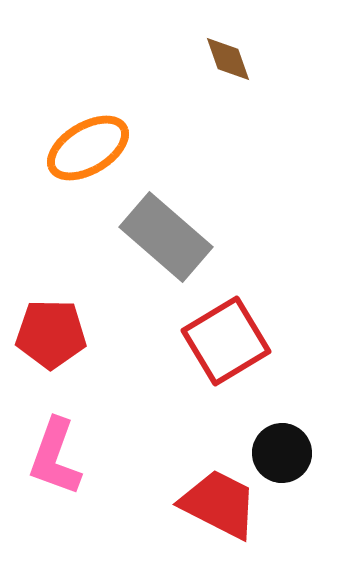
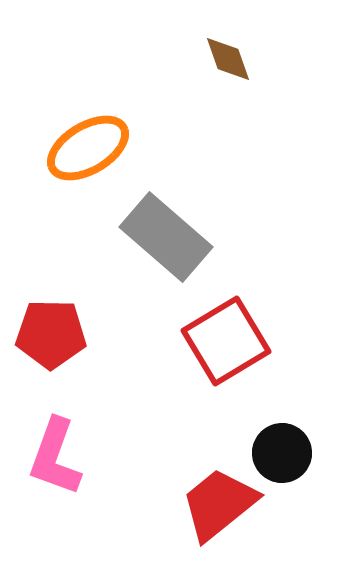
red trapezoid: rotated 66 degrees counterclockwise
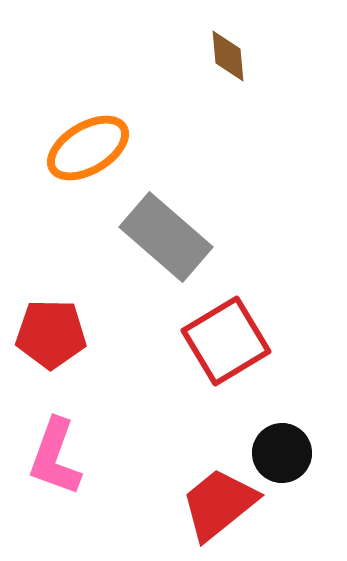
brown diamond: moved 3 px up; rotated 14 degrees clockwise
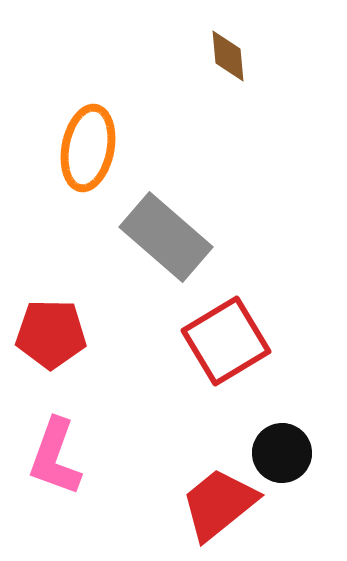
orange ellipse: rotated 48 degrees counterclockwise
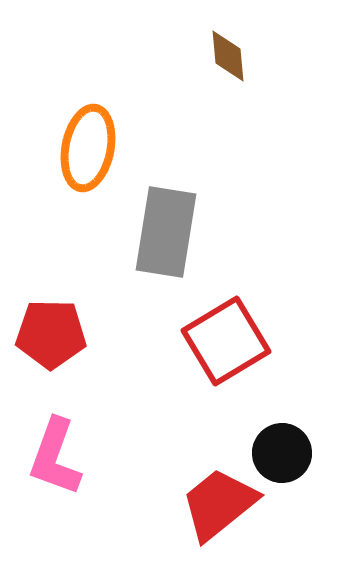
gray rectangle: moved 5 px up; rotated 58 degrees clockwise
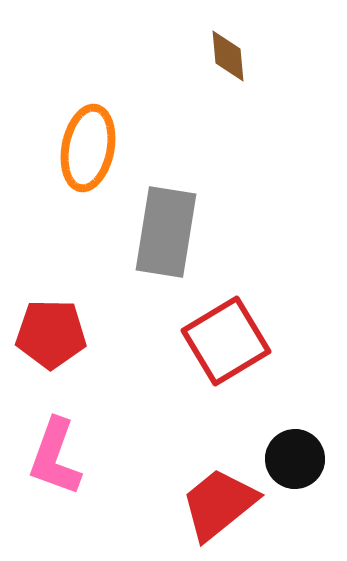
black circle: moved 13 px right, 6 px down
